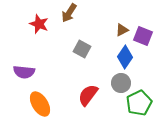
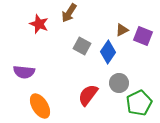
gray square: moved 3 px up
blue diamond: moved 17 px left, 5 px up
gray circle: moved 2 px left
orange ellipse: moved 2 px down
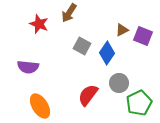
blue diamond: moved 1 px left, 1 px down
purple semicircle: moved 4 px right, 5 px up
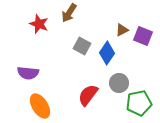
purple semicircle: moved 6 px down
green pentagon: rotated 15 degrees clockwise
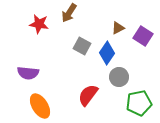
red star: rotated 12 degrees counterclockwise
brown triangle: moved 4 px left, 2 px up
purple square: rotated 12 degrees clockwise
gray circle: moved 6 px up
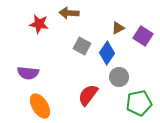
brown arrow: rotated 60 degrees clockwise
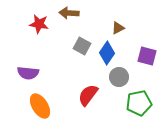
purple square: moved 4 px right, 20 px down; rotated 18 degrees counterclockwise
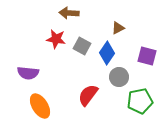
red star: moved 17 px right, 15 px down
green pentagon: moved 1 px right, 2 px up
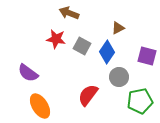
brown arrow: rotated 18 degrees clockwise
blue diamond: moved 1 px up
purple semicircle: rotated 30 degrees clockwise
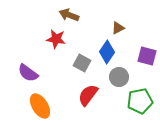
brown arrow: moved 2 px down
gray square: moved 17 px down
